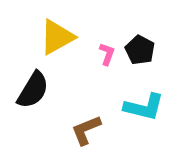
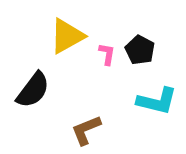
yellow triangle: moved 10 px right, 1 px up
pink L-shape: rotated 10 degrees counterclockwise
black semicircle: rotated 6 degrees clockwise
cyan L-shape: moved 13 px right, 6 px up
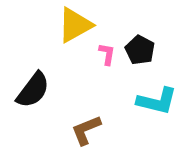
yellow triangle: moved 8 px right, 11 px up
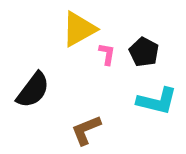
yellow triangle: moved 4 px right, 4 px down
black pentagon: moved 4 px right, 2 px down
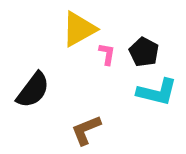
cyan L-shape: moved 9 px up
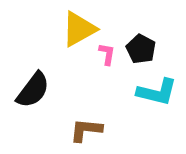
black pentagon: moved 3 px left, 3 px up
brown L-shape: rotated 28 degrees clockwise
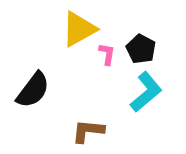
cyan L-shape: moved 11 px left; rotated 54 degrees counterclockwise
brown L-shape: moved 2 px right, 1 px down
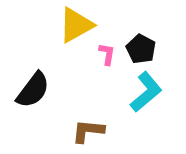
yellow triangle: moved 3 px left, 4 px up
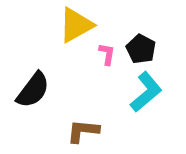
brown L-shape: moved 5 px left
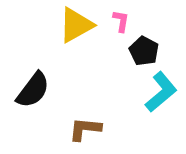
black pentagon: moved 3 px right, 2 px down
pink L-shape: moved 14 px right, 33 px up
cyan L-shape: moved 15 px right
brown L-shape: moved 2 px right, 2 px up
